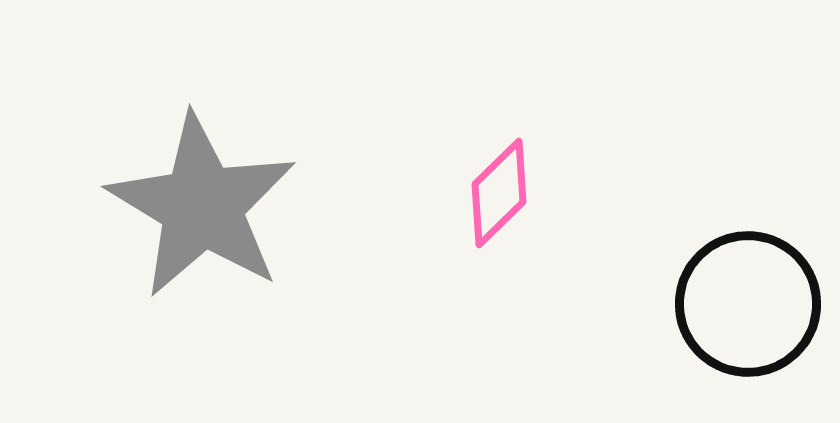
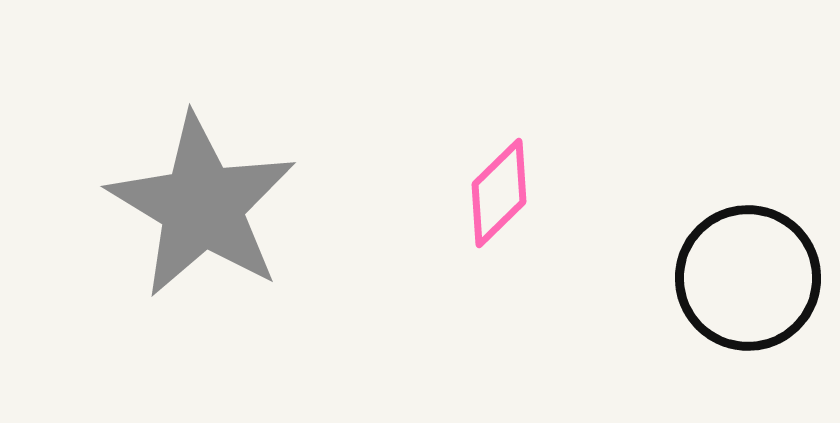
black circle: moved 26 px up
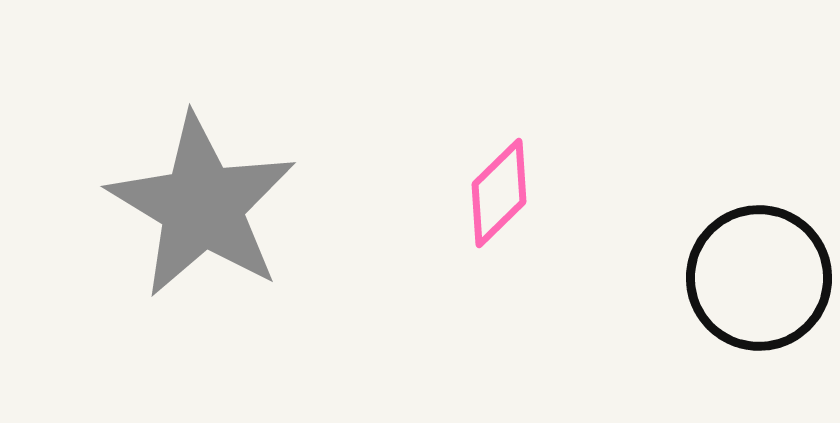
black circle: moved 11 px right
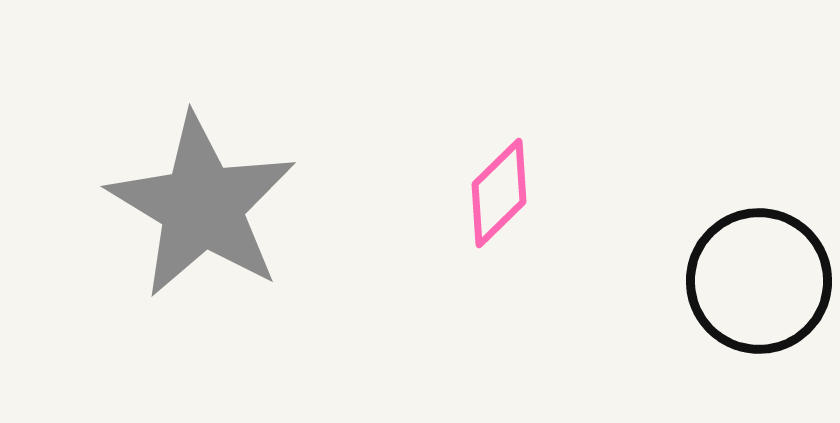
black circle: moved 3 px down
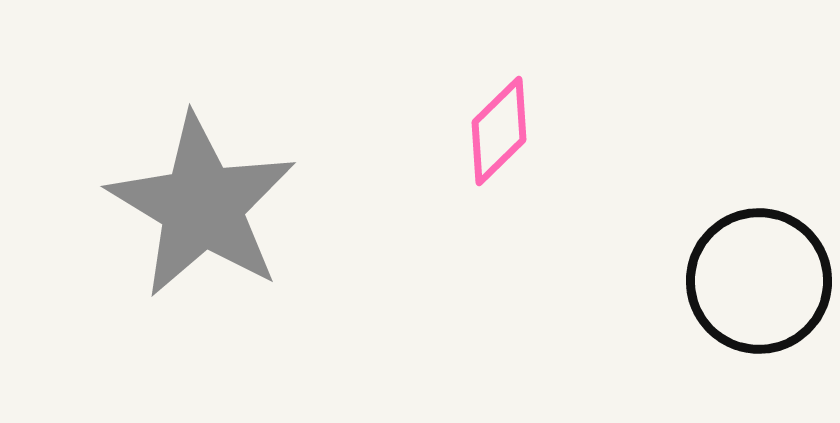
pink diamond: moved 62 px up
